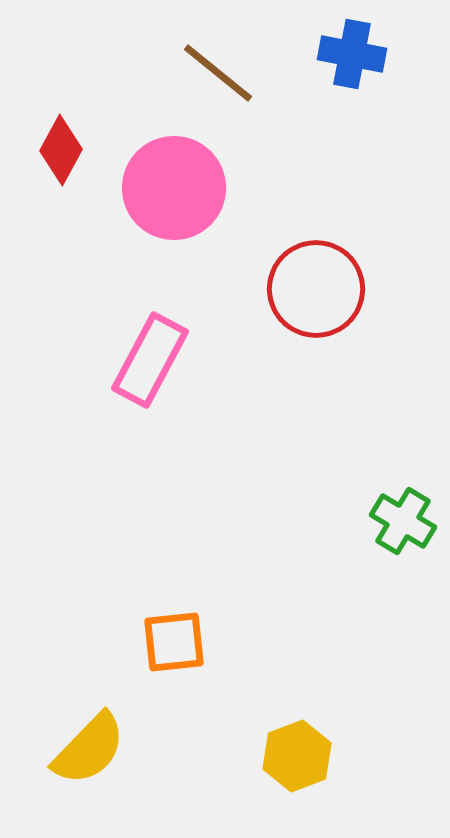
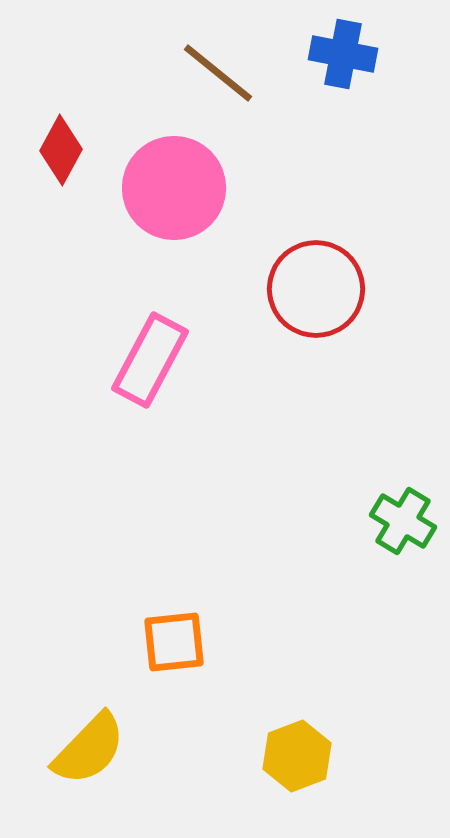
blue cross: moved 9 px left
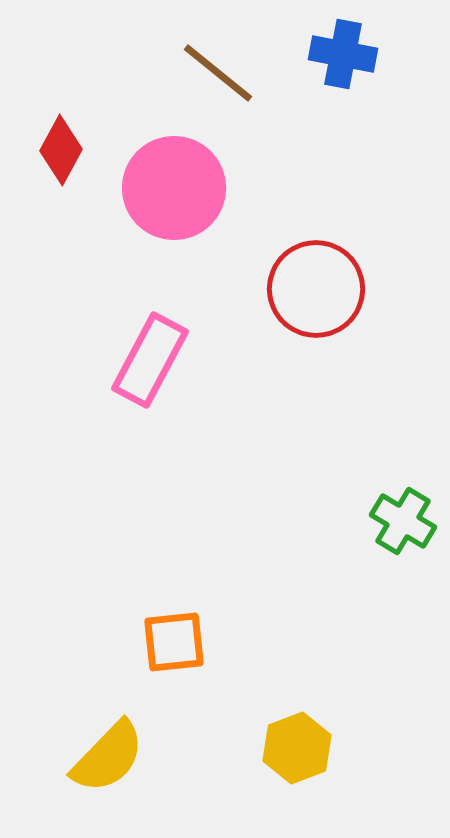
yellow semicircle: moved 19 px right, 8 px down
yellow hexagon: moved 8 px up
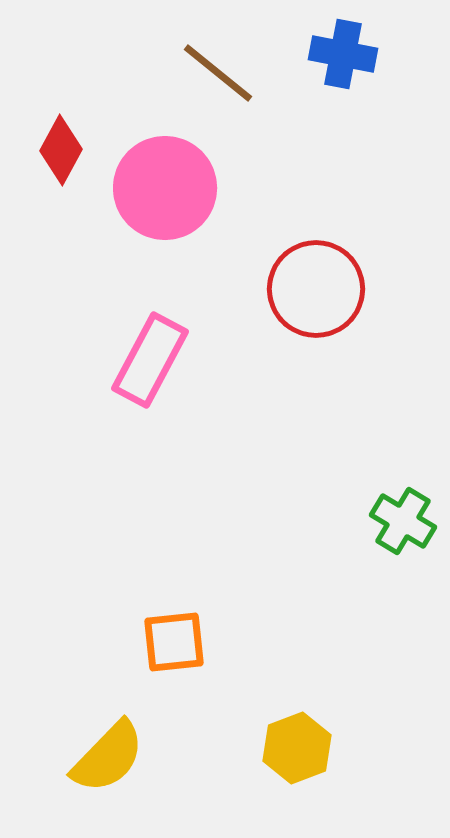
pink circle: moved 9 px left
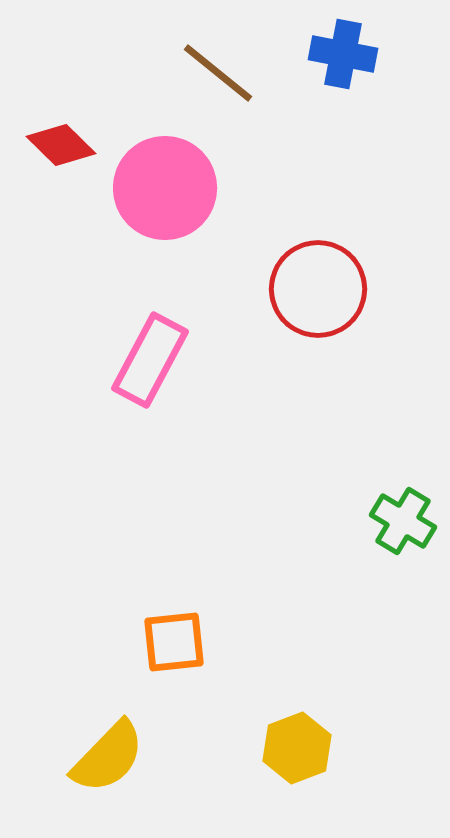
red diamond: moved 5 px up; rotated 74 degrees counterclockwise
red circle: moved 2 px right
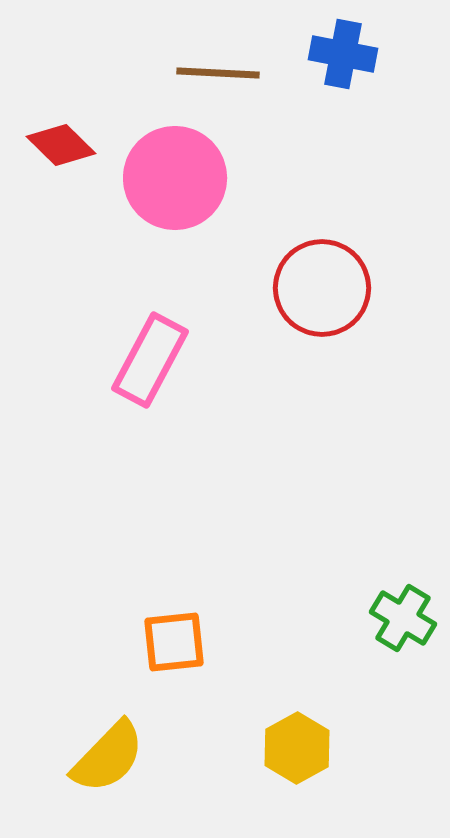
brown line: rotated 36 degrees counterclockwise
pink circle: moved 10 px right, 10 px up
red circle: moved 4 px right, 1 px up
green cross: moved 97 px down
yellow hexagon: rotated 8 degrees counterclockwise
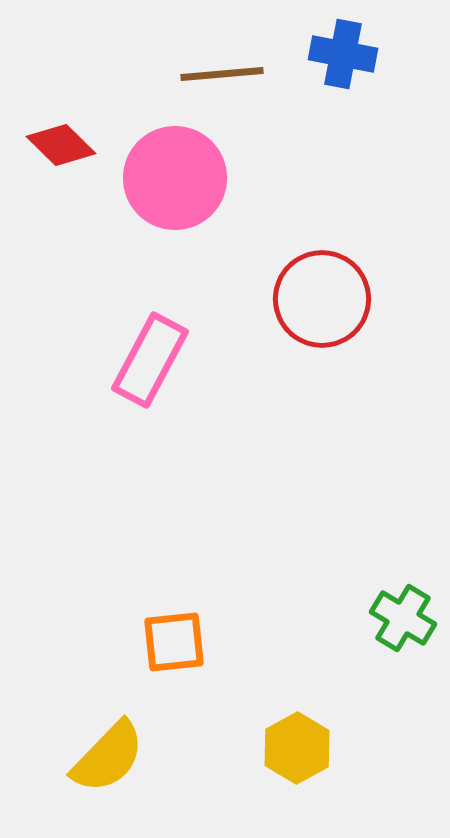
brown line: moved 4 px right, 1 px down; rotated 8 degrees counterclockwise
red circle: moved 11 px down
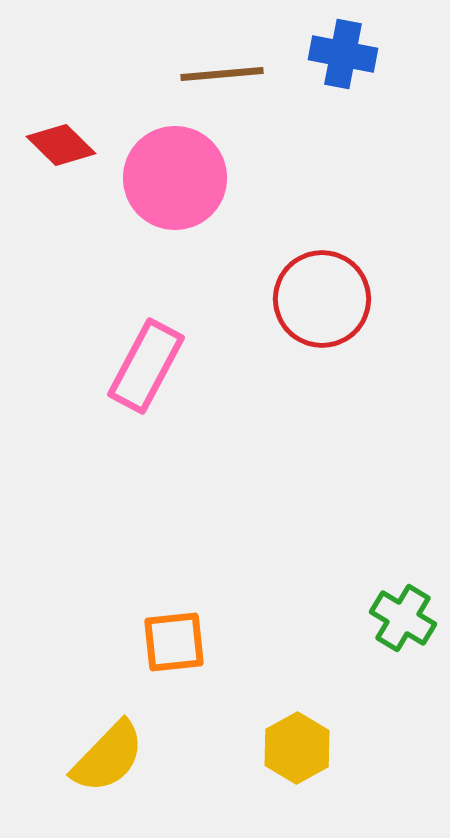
pink rectangle: moved 4 px left, 6 px down
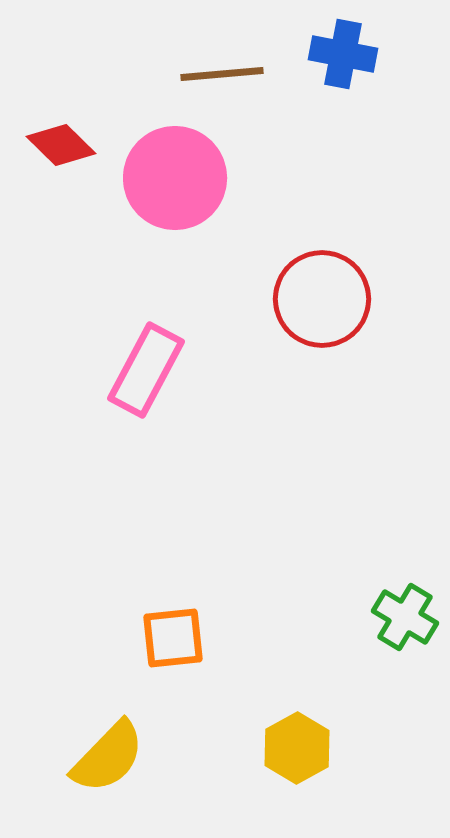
pink rectangle: moved 4 px down
green cross: moved 2 px right, 1 px up
orange square: moved 1 px left, 4 px up
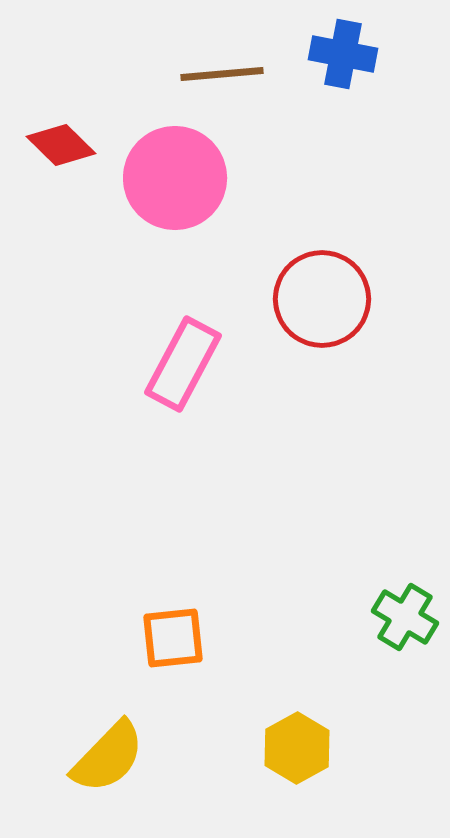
pink rectangle: moved 37 px right, 6 px up
